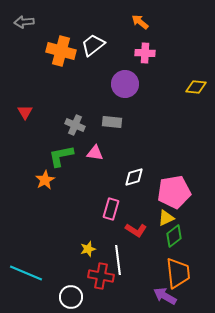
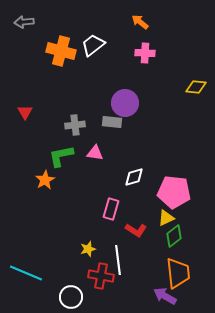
purple circle: moved 19 px down
gray cross: rotated 30 degrees counterclockwise
pink pentagon: rotated 16 degrees clockwise
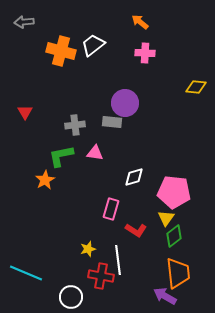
yellow triangle: rotated 30 degrees counterclockwise
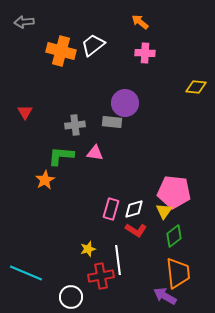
green L-shape: rotated 16 degrees clockwise
white diamond: moved 32 px down
yellow triangle: moved 2 px left, 7 px up
red cross: rotated 20 degrees counterclockwise
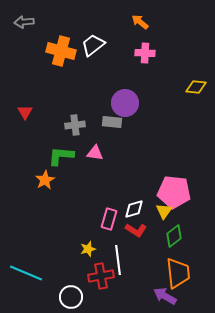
pink rectangle: moved 2 px left, 10 px down
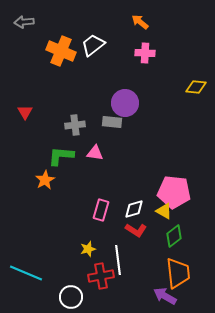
orange cross: rotated 8 degrees clockwise
yellow triangle: rotated 36 degrees counterclockwise
pink rectangle: moved 8 px left, 9 px up
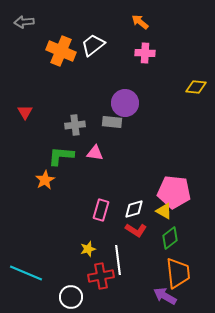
green diamond: moved 4 px left, 2 px down
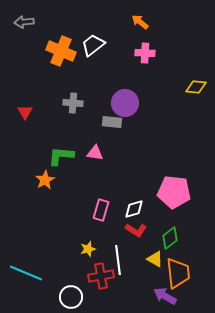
gray cross: moved 2 px left, 22 px up; rotated 12 degrees clockwise
yellow triangle: moved 9 px left, 48 px down
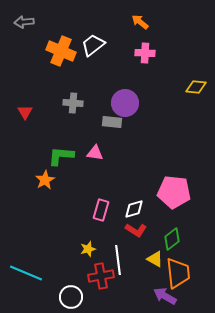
green diamond: moved 2 px right, 1 px down
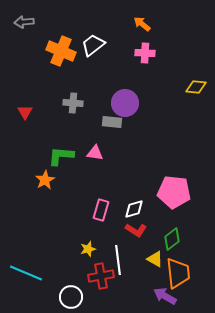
orange arrow: moved 2 px right, 2 px down
